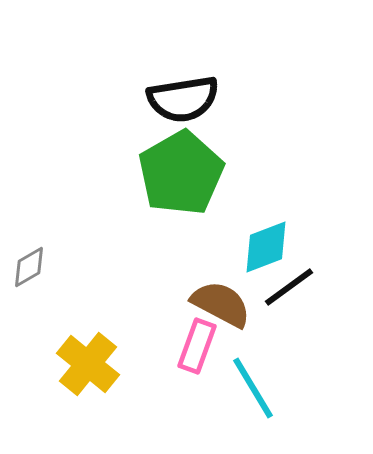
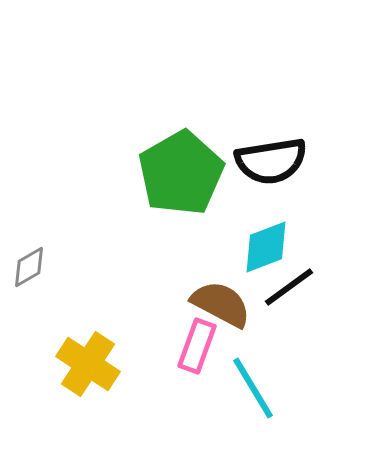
black semicircle: moved 88 px right, 62 px down
yellow cross: rotated 6 degrees counterclockwise
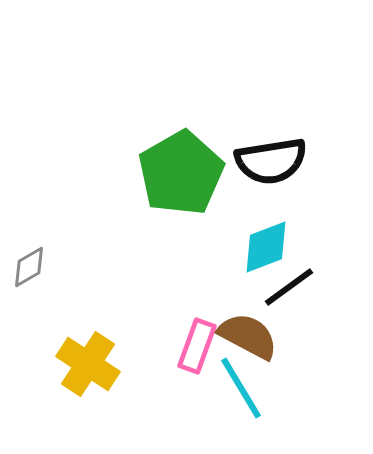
brown semicircle: moved 27 px right, 32 px down
cyan line: moved 12 px left
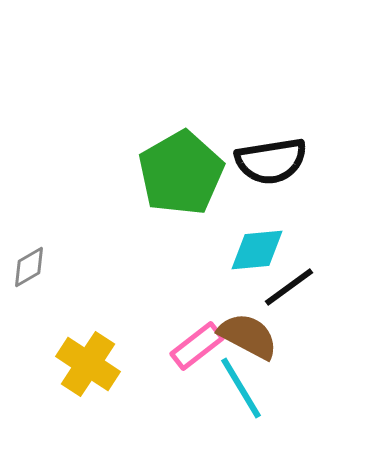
cyan diamond: moved 9 px left, 3 px down; rotated 16 degrees clockwise
pink rectangle: rotated 32 degrees clockwise
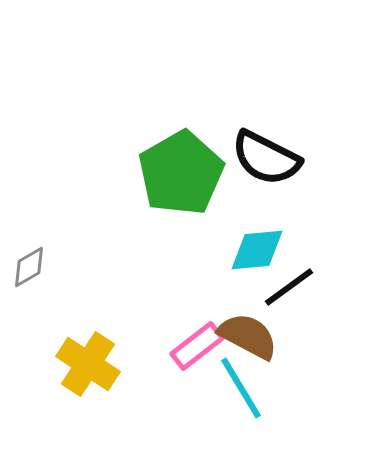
black semicircle: moved 5 px left, 3 px up; rotated 36 degrees clockwise
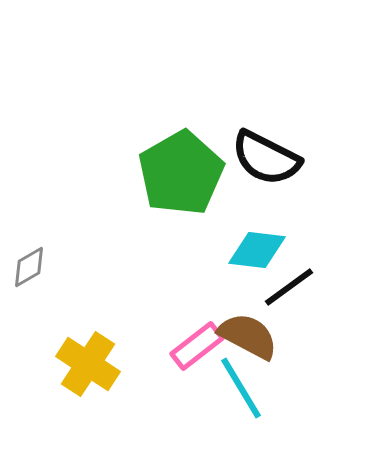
cyan diamond: rotated 12 degrees clockwise
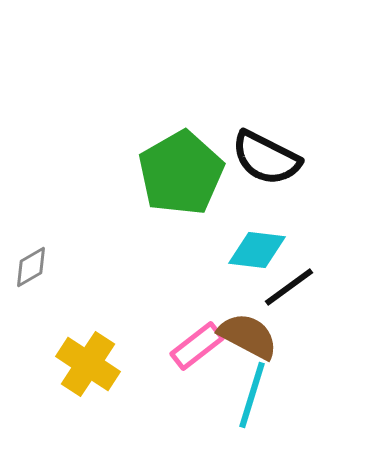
gray diamond: moved 2 px right
cyan line: moved 11 px right, 7 px down; rotated 48 degrees clockwise
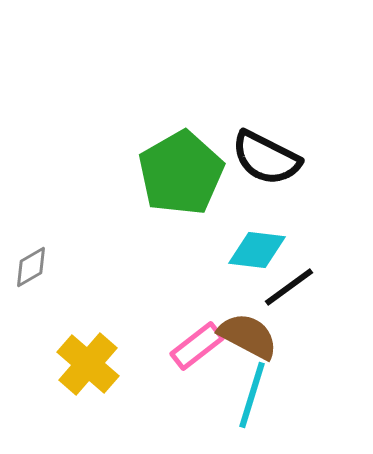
yellow cross: rotated 8 degrees clockwise
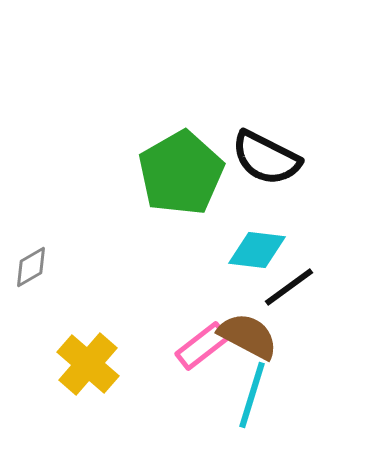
pink rectangle: moved 5 px right
